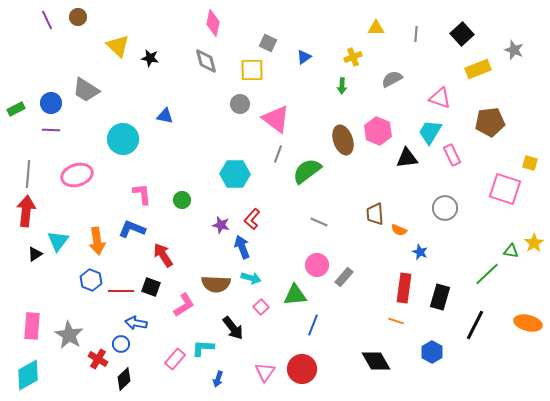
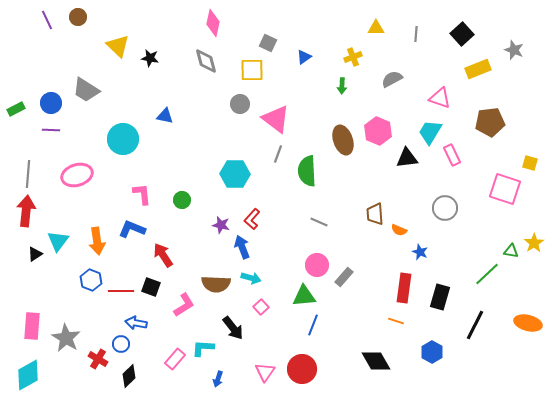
green semicircle at (307, 171): rotated 56 degrees counterclockwise
green triangle at (295, 295): moved 9 px right, 1 px down
gray star at (69, 335): moved 3 px left, 3 px down
black diamond at (124, 379): moved 5 px right, 3 px up
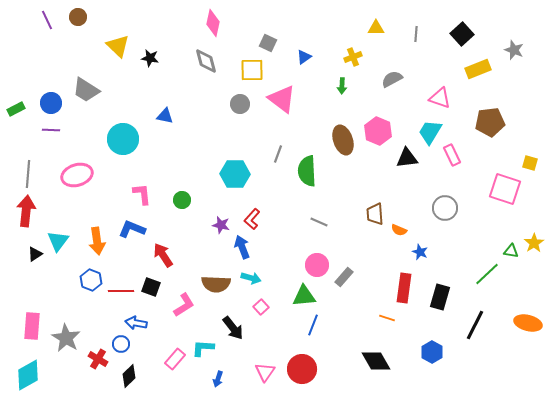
pink triangle at (276, 119): moved 6 px right, 20 px up
orange line at (396, 321): moved 9 px left, 3 px up
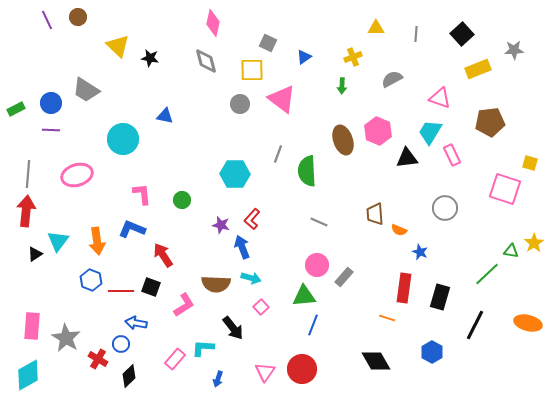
gray star at (514, 50): rotated 24 degrees counterclockwise
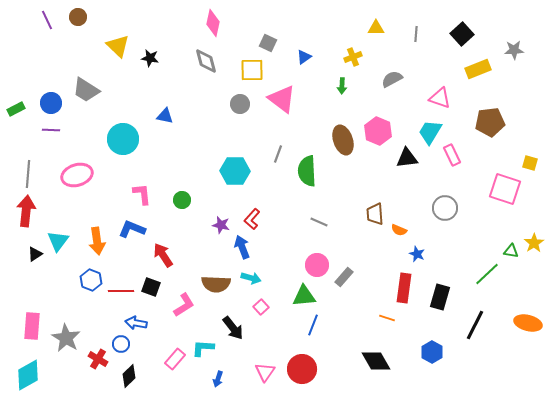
cyan hexagon at (235, 174): moved 3 px up
blue star at (420, 252): moved 3 px left, 2 px down
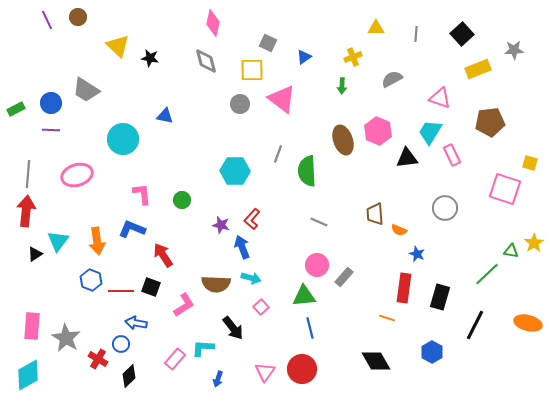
blue line at (313, 325): moved 3 px left, 3 px down; rotated 35 degrees counterclockwise
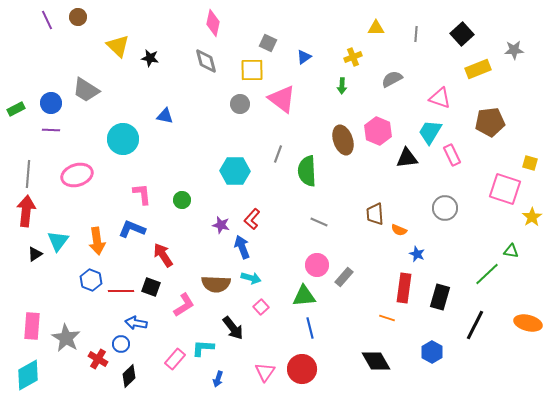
yellow star at (534, 243): moved 2 px left, 26 px up
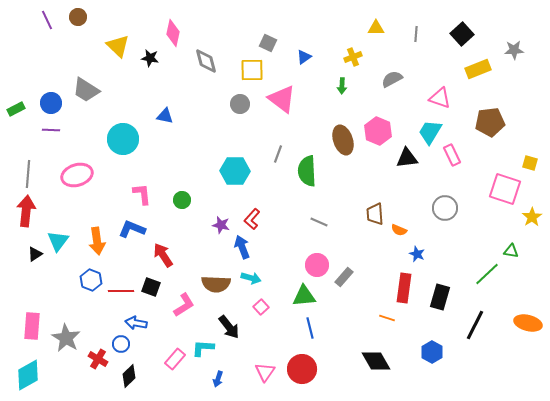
pink diamond at (213, 23): moved 40 px left, 10 px down
black arrow at (233, 328): moved 4 px left, 1 px up
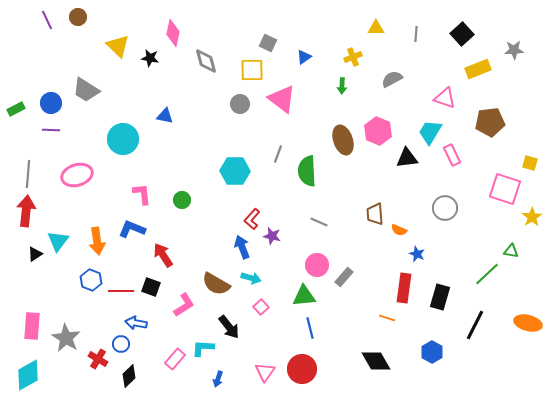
pink triangle at (440, 98): moved 5 px right
purple star at (221, 225): moved 51 px right, 11 px down
brown semicircle at (216, 284): rotated 28 degrees clockwise
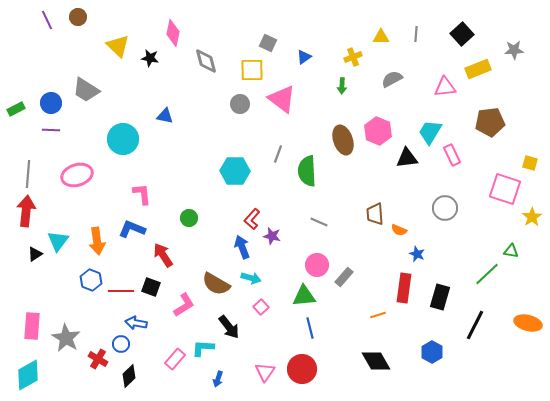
yellow triangle at (376, 28): moved 5 px right, 9 px down
pink triangle at (445, 98): moved 11 px up; rotated 25 degrees counterclockwise
green circle at (182, 200): moved 7 px right, 18 px down
orange line at (387, 318): moved 9 px left, 3 px up; rotated 35 degrees counterclockwise
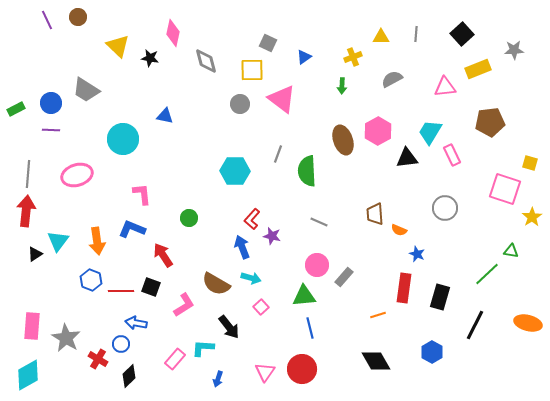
pink hexagon at (378, 131): rotated 8 degrees clockwise
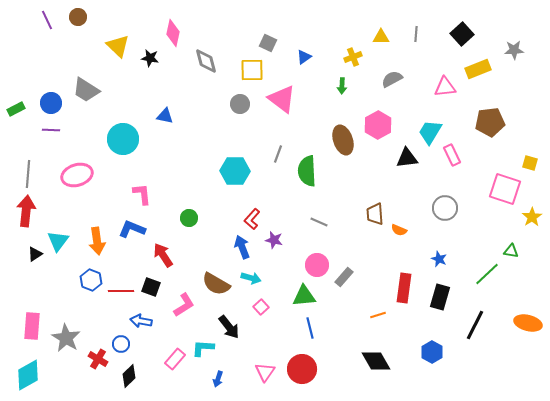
pink hexagon at (378, 131): moved 6 px up
purple star at (272, 236): moved 2 px right, 4 px down
blue star at (417, 254): moved 22 px right, 5 px down
blue arrow at (136, 323): moved 5 px right, 2 px up
